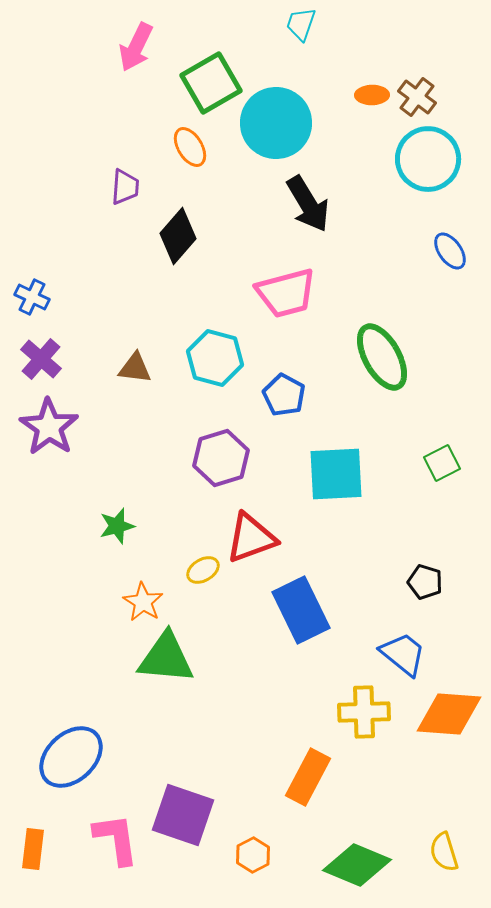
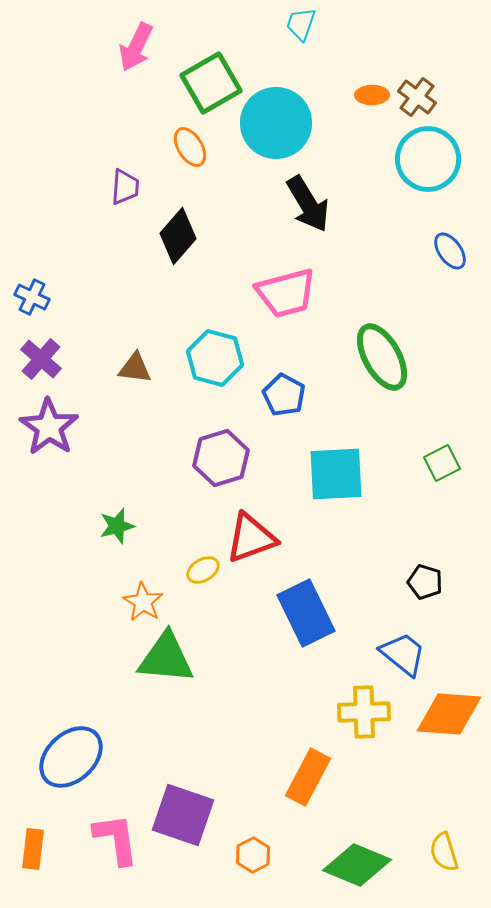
blue rectangle at (301, 610): moved 5 px right, 3 px down
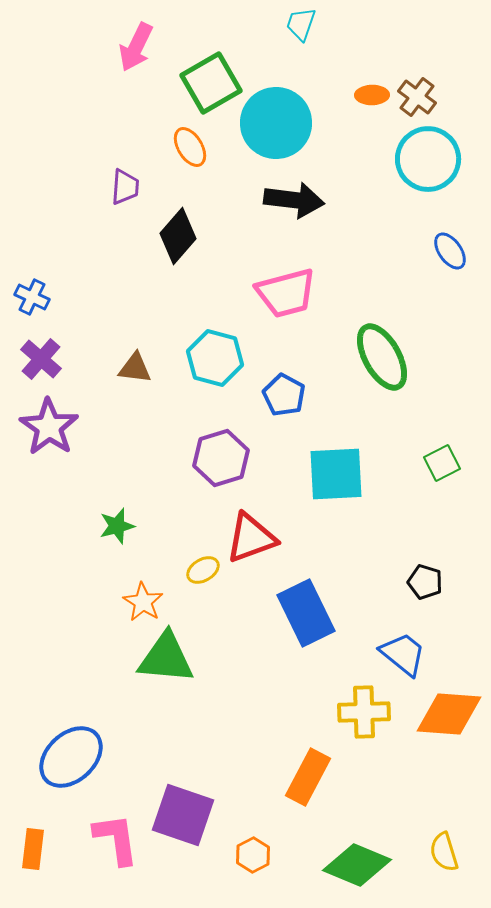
black arrow at (308, 204): moved 14 px left, 4 px up; rotated 52 degrees counterclockwise
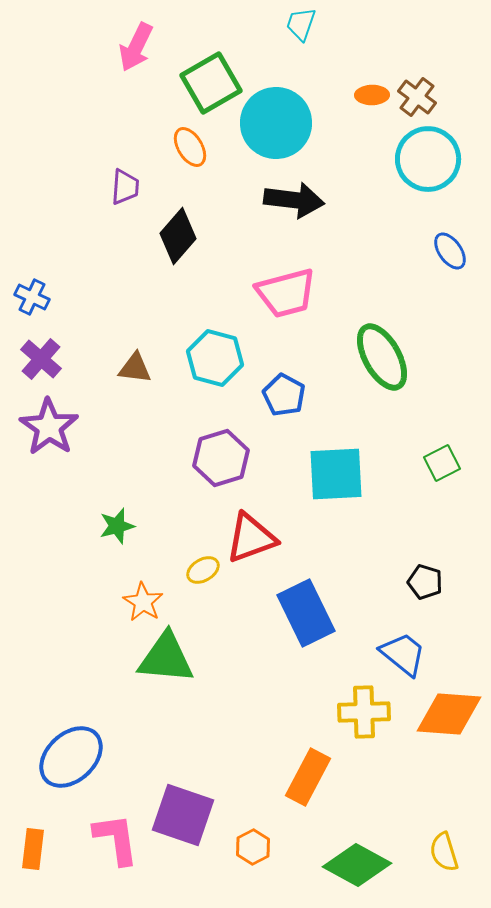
orange hexagon at (253, 855): moved 8 px up
green diamond at (357, 865): rotated 6 degrees clockwise
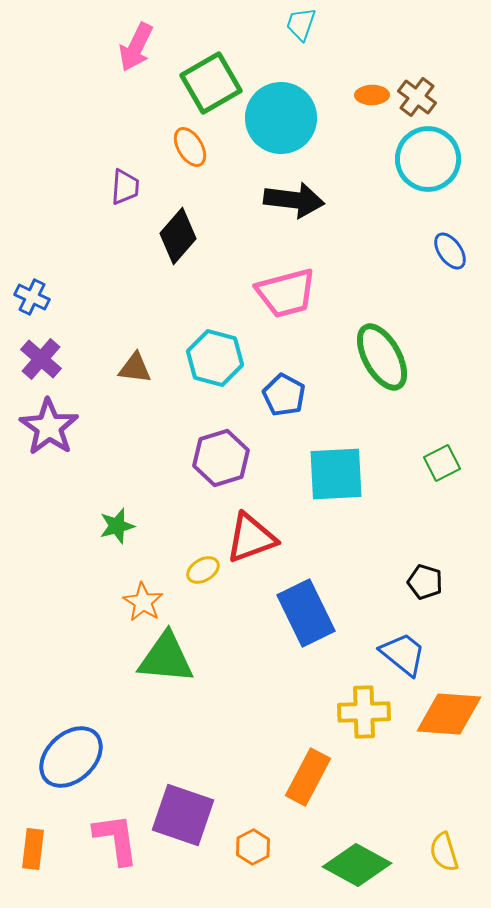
cyan circle at (276, 123): moved 5 px right, 5 px up
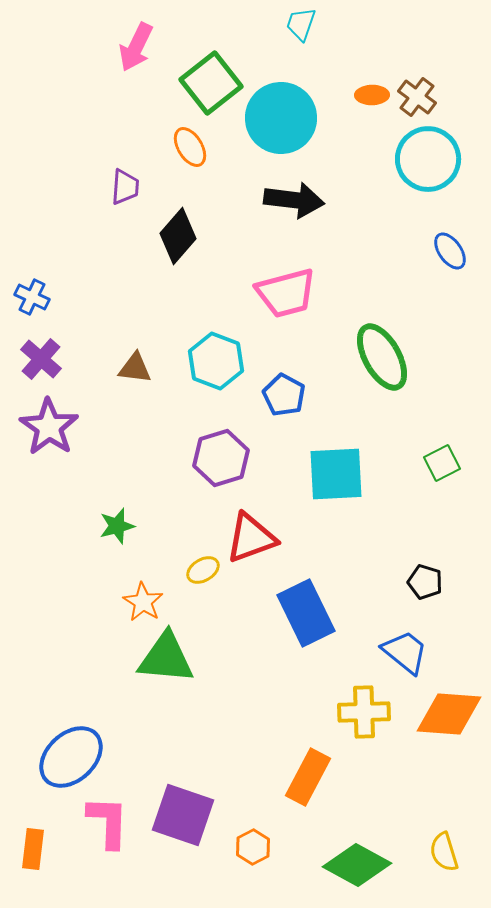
green square at (211, 83): rotated 8 degrees counterclockwise
cyan hexagon at (215, 358): moved 1 px right, 3 px down; rotated 6 degrees clockwise
blue trapezoid at (403, 654): moved 2 px right, 2 px up
pink L-shape at (116, 839): moved 8 px left, 17 px up; rotated 10 degrees clockwise
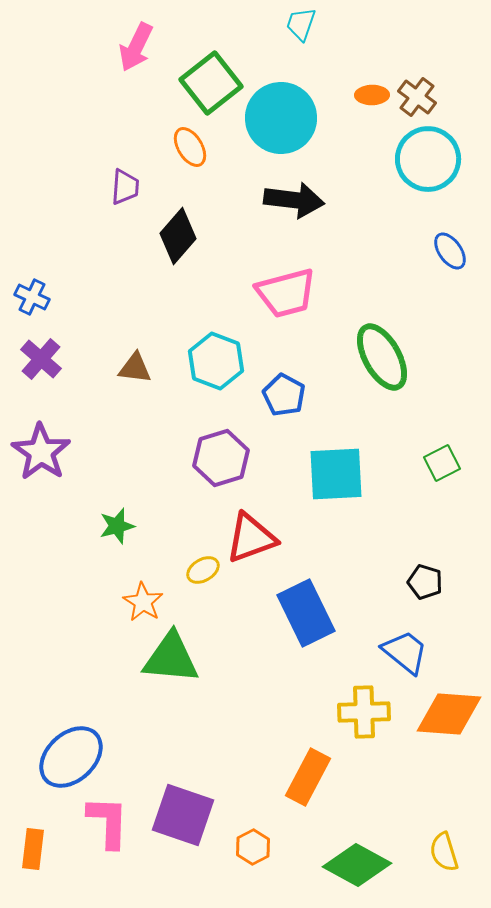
purple star at (49, 427): moved 8 px left, 25 px down
green triangle at (166, 658): moved 5 px right
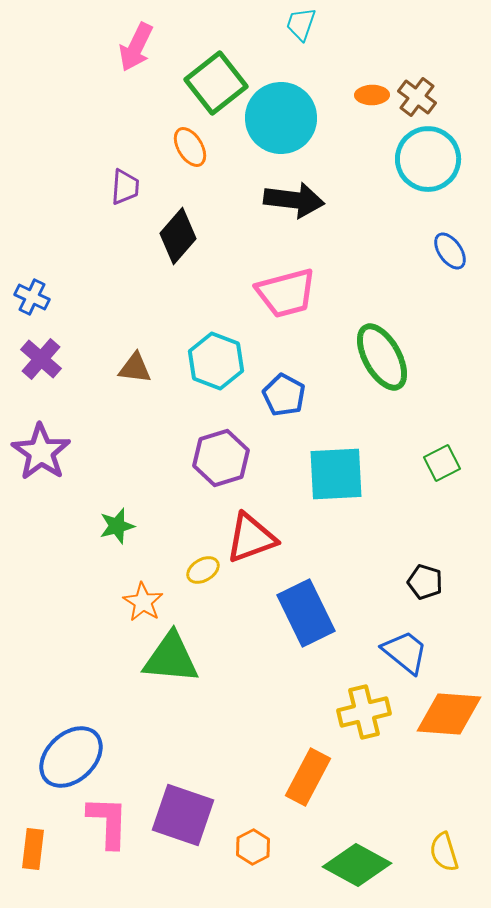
green square at (211, 83): moved 5 px right
yellow cross at (364, 712): rotated 12 degrees counterclockwise
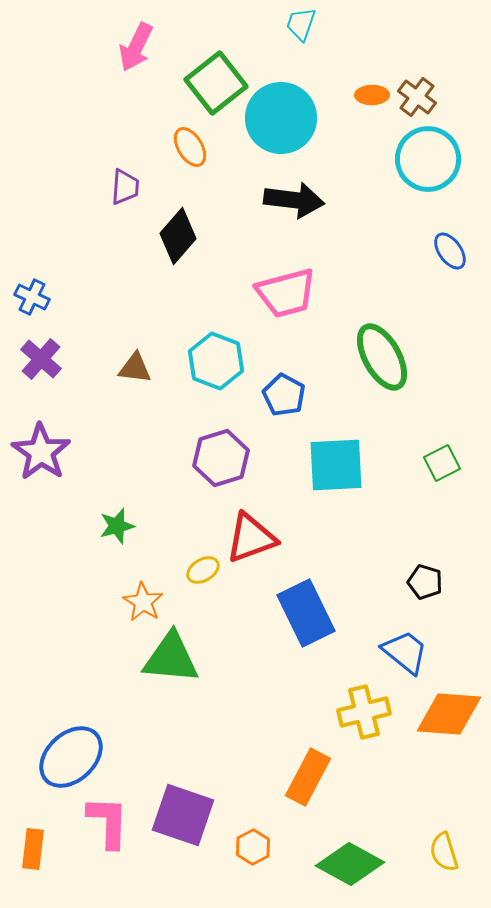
cyan square at (336, 474): moved 9 px up
green diamond at (357, 865): moved 7 px left, 1 px up
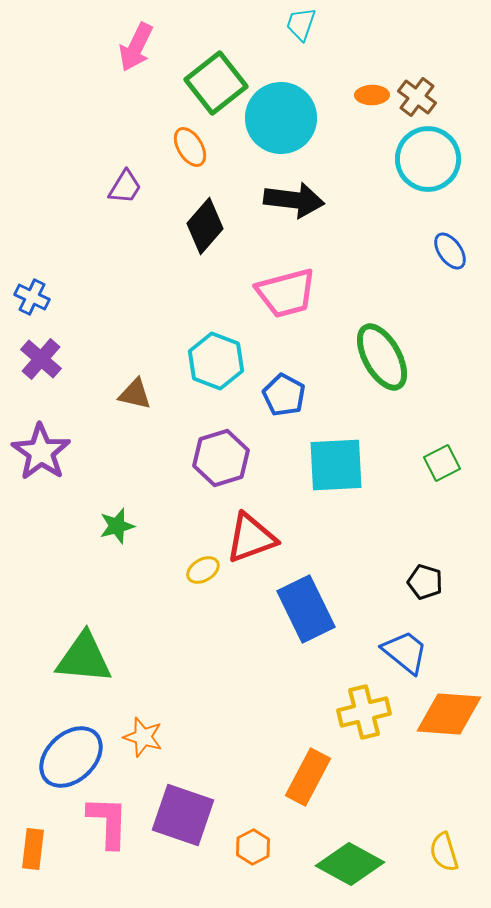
purple trapezoid at (125, 187): rotated 27 degrees clockwise
black diamond at (178, 236): moved 27 px right, 10 px up
brown triangle at (135, 368): moved 26 px down; rotated 6 degrees clockwise
orange star at (143, 602): moved 135 px down; rotated 15 degrees counterclockwise
blue rectangle at (306, 613): moved 4 px up
green triangle at (171, 658): moved 87 px left
